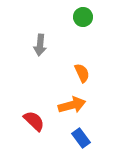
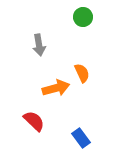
gray arrow: moved 1 px left; rotated 15 degrees counterclockwise
orange arrow: moved 16 px left, 17 px up
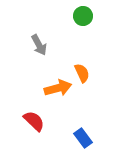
green circle: moved 1 px up
gray arrow: rotated 20 degrees counterclockwise
orange arrow: moved 2 px right
blue rectangle: moved 2 px right
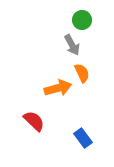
green circle: moved 1 px left, 4 px down
gray arrow: moved 33 px right
